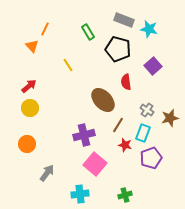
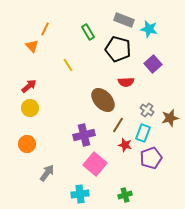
purple square: moved 2 px up
red semicircle: rotated 84 degrees counterclockwise
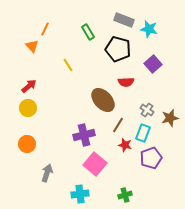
yellow circle: moved 2 px left
gray arrow: rotated 18 degrees counterclockwise
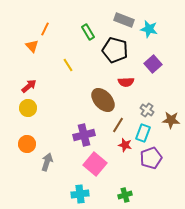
black pentagon: moved 3 px left, 1 px down
brown star: moved 1 px right, 2 px down; rotated 18 degrees clockwise
gray arrow: moved 11 px up
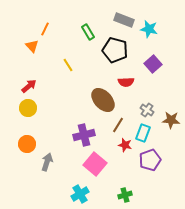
purple pentagon: moved 1 px left, 2 px down
cyan cross: rotated 24 degrees counterclockwise
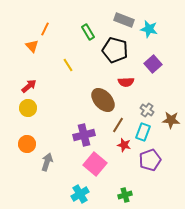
cyan rectangle: moved 1 px up
red star: moved 1 px left
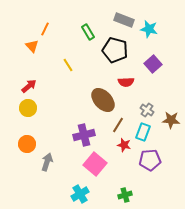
purple pentagon: rotated 15 degrees clockwise
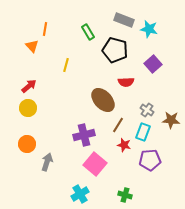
orange line: rotated 16 degrees counterclockwise
yellow line: moved 2 px left; rotated 48 degrees clockwise
green cross: rotated 32 degrees clockwise
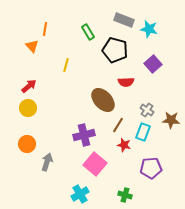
purple pentagon: moved 1 px right, 8 px down
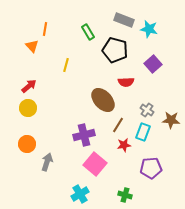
red star: rotated 24 degrees counterclockwise
